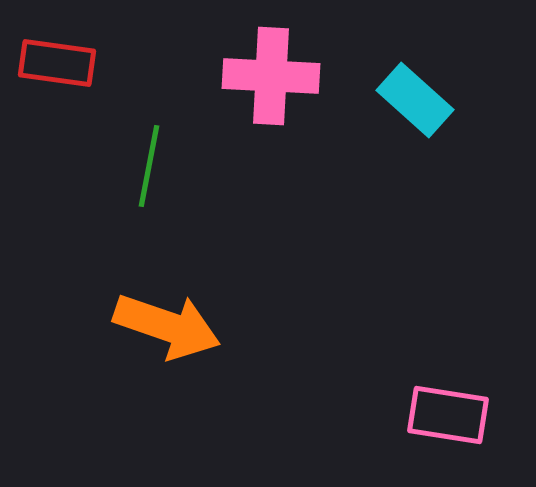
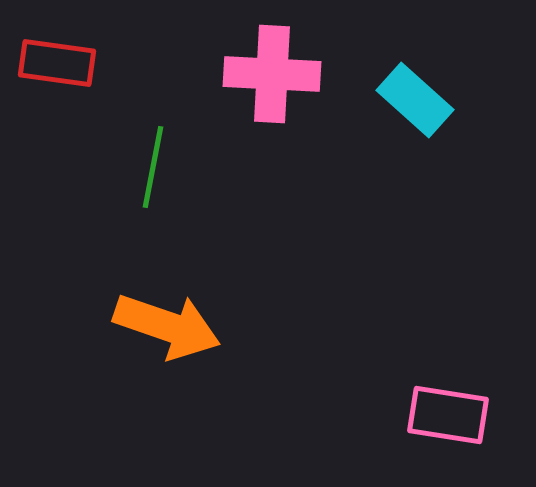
pink cross: moved 1 px right, 2 px up
green line: moved 4 px right, 1 px down
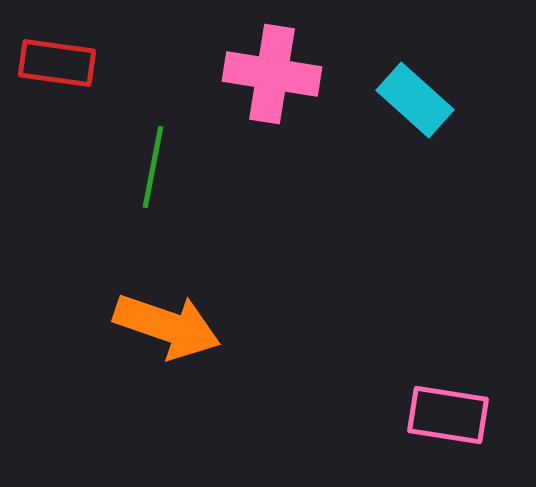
pink cross: rotated 6 degrees clockwise
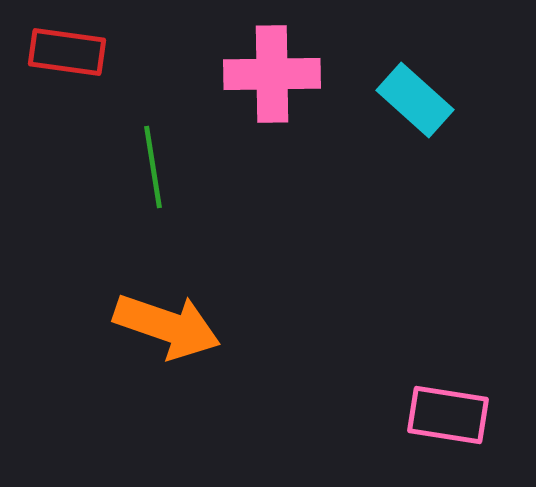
red rectangle: moved 10 px right, 11 px up
pink cross: rotated 10 degrees counterclockwise
green line: rotated 20 degrees counterclockwise
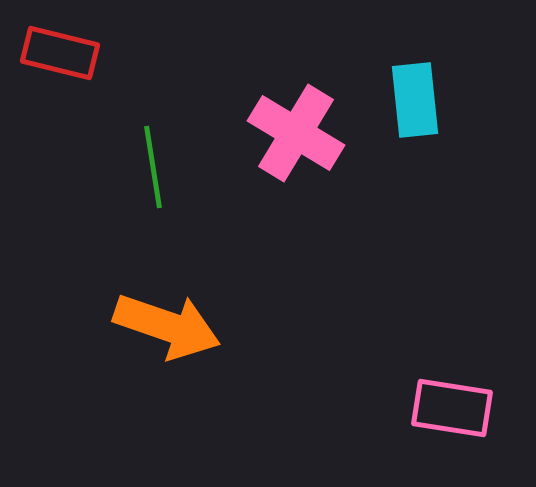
red rectangle: moved 7 px left, 1 px down; rotated 6 degrees clockwise
pink cross: moved 24 px right, 59 px down; rotated 32 degrees clockwise
cyan rectangle: rotated 42 degrees clockwise
pink rectangle: moved 4 px right, 7 px up
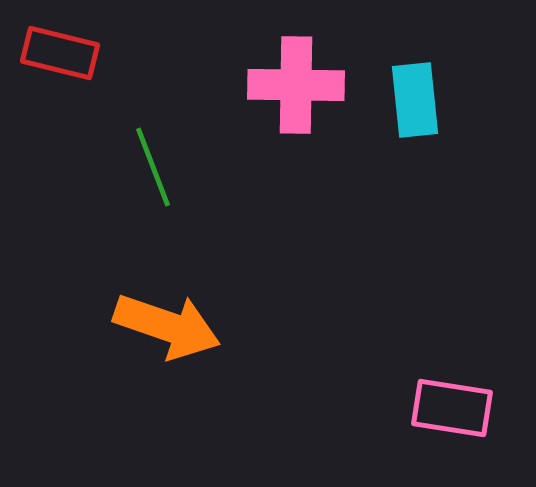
pink cross: moved 48 px up; rotated 30 degrees counterclockwise
green line: rotated 12 degrees counterclockwise
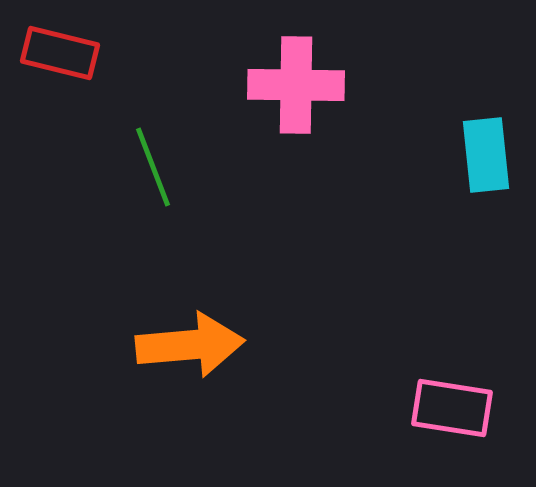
cyan rectangle: moved 71 px right, 55 px down
orange arrow: moved 23 px right, 19 px down; rotated 24 degrees counterclockwise
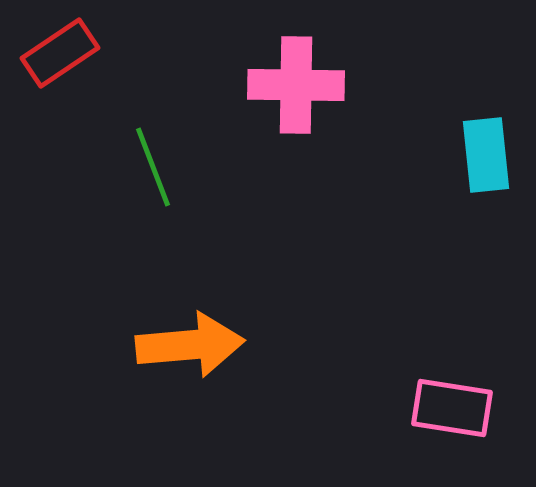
red rectangle: rotated 48 degrees counterclockwise
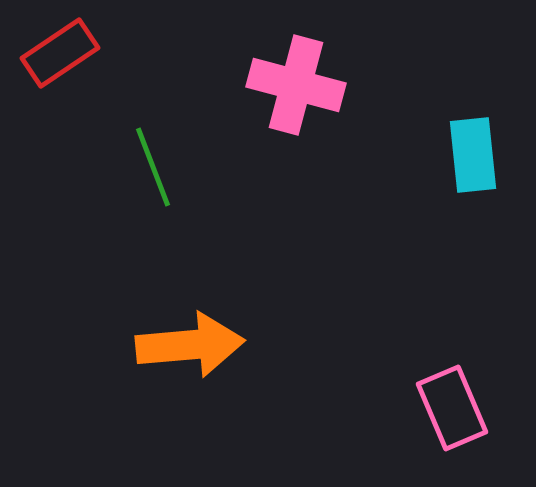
pink cross: rotated 14 degrees clockwise
cyan rectangle: moved 13 px left
pink rectangle: rotated 58 degrees clockwise
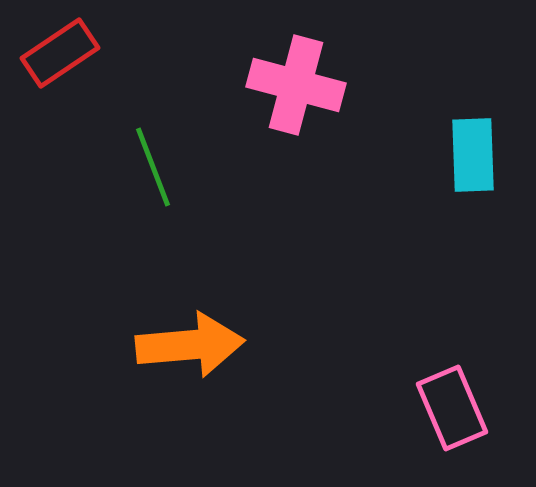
cyan rectangle: rotated 4 degrees clockwise
